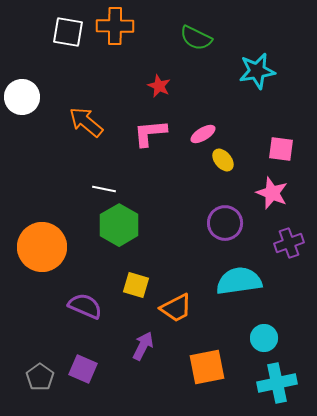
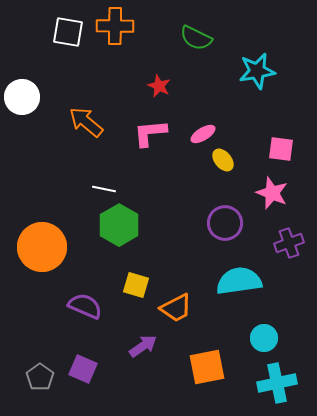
purple arrow: rotated 28 degrees clockwise
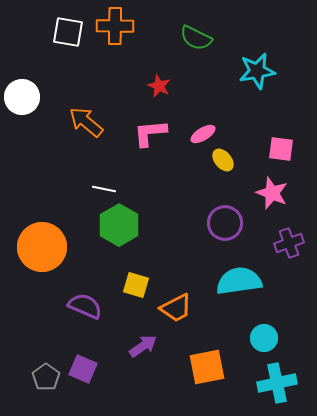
gray pentagon: moved 6 px right
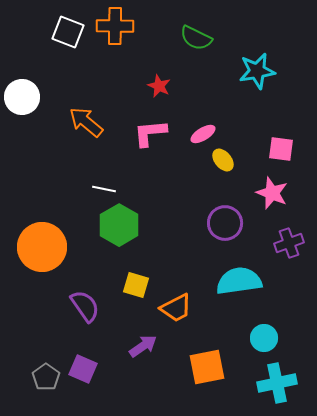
white square: rotated 12 degrees clockwise
purple semicircle: rotated 32 degrees clockwise
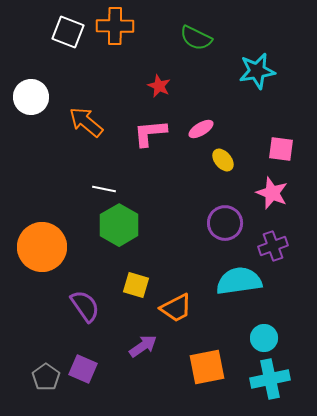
white circle: moved 9 px right
pink ellipse: moved 2 px left, 5 px up
purple cross: moved 16 px left, 3 px down
cyan cross: moved 7 px left, 4 px up
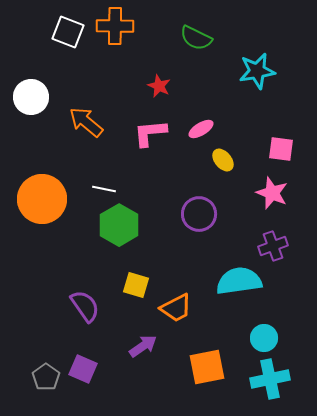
purple circle: moved 26 px left, 9 px up
orange circle: moved 48 px up
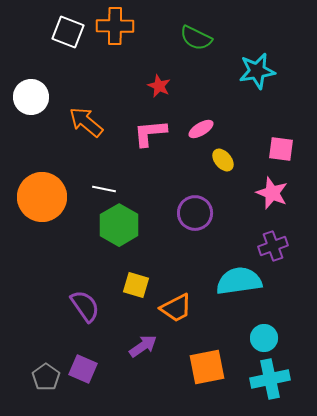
orange circle: moved 2 px up
purple circle: moved 4 px left, 1 px up
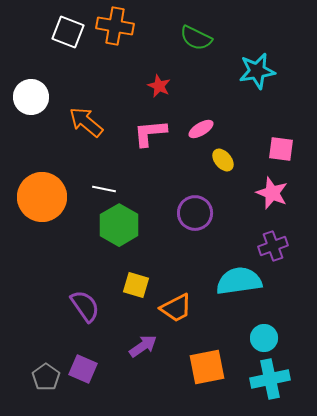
orange cross: rotated 9 degrees clockwise
